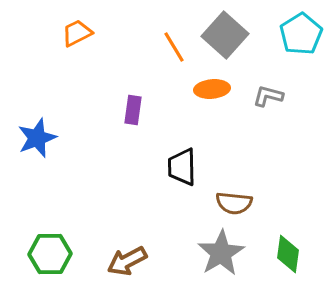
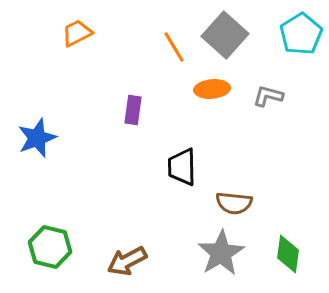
green hexagon: moved 7 px up; rotated 15 degrees clockwise
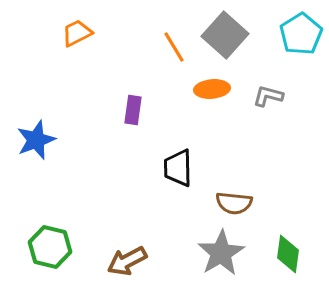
blue star: moved 1 px left, 2 px down
black trapezoid: moved 4 px left, 1 px down
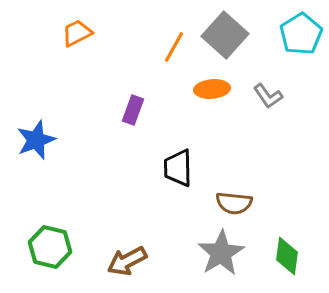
orange line: rotated 60 degrees clockwise
gray L-shape: rotated 140 degrees counterclockwise
purple rectangle: rotated 12 degrees clockwise
green diamond: moved 1 px left, 2 px down
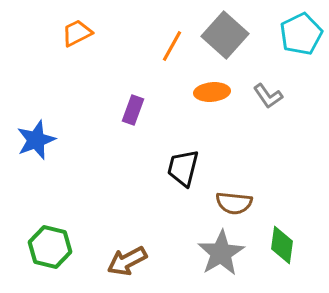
cyan pentagon: rotated 6 degrees clockwise
orange line: moved 2 px left, 1 px up
orange ellipse: moved 3 px down
black trapezoid: moved 5 px right; rotated 15 degrees clockwise
green diamond: moved 5 px left, 11 px up
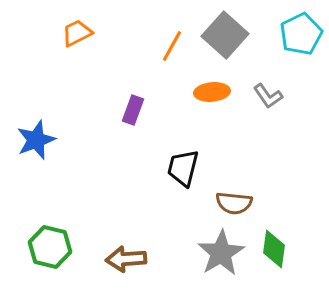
green diamond: moved 8 px left, 4 px down
brown arrow: moved 1 px left, 2 px up; rotated 24 degrees clockwise
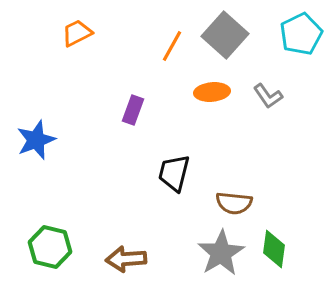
black trapezoid: moved 9 px left, 5 px down
